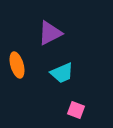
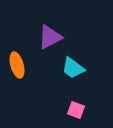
purple triangle: moved 4 px down
cyan trapezoid: moved 11 px right, 5 px up; rotated 60 degrees clockwise
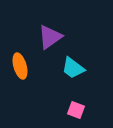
purple triangle: rotated 8 degrees counterclockwise
orange ellipse: moved 3 px right, 1 px down
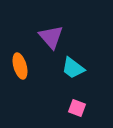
purple triangle: moved 1 px right; rotated 36 degrees counterclockwise
pink square: moved 1 px right, 2 px up
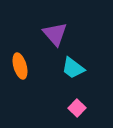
purple triangle: moved 4 px right, 3 px up
pink square: rotated 24 degrees clockwise
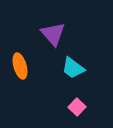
purple triangle: moved 2 px left
pink square: moved 1 px up
